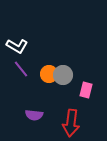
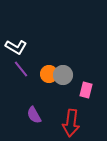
white L-shape: moved 1 px left, 1 px down
purple semicircle: rotated 54 degrees clockwise
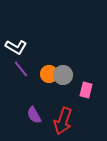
red arrow: moved 8 px left, 2 px up; rotated 12 degrees clockwise
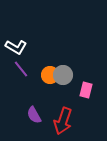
orange circle: moved 1 px right, 1 px down
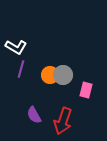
purple line: rotated 54 degrees clockwise
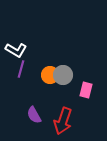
white L-shape: moved 3 px down
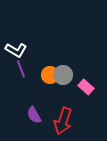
purple line: rotated 36 degrees counterclockwise
pink rectangle: moved 3 px up; rotated 63 degrees counterclockwise
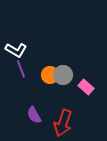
red arrow: moved 2 px down
